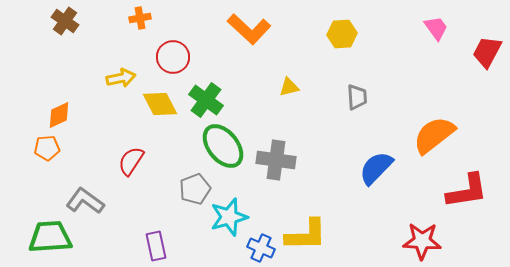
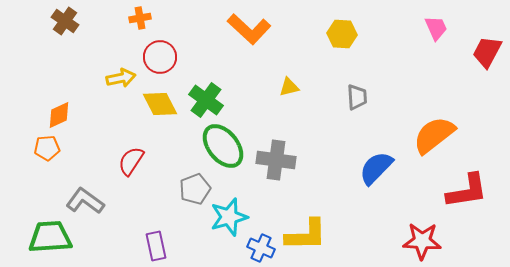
pink trapezoid: rotated 12 degrees clockwise
yellow hexagon: rotated 8 degrees clockwise
red circle: moved 13 px left
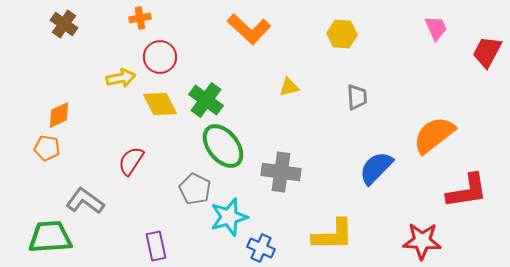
brown cross: moved 1 px left, 3 px down
orange pentagon: rotated 15 degrees clockwise
gray cross: moved 5 px right, 12 px down
gray pentagon: rotated 24 degrees counterclockwise
yellow L-shape: moved 27 px right
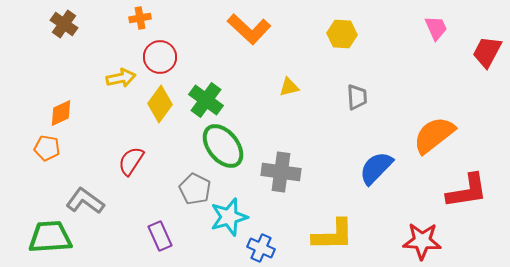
yellow diamond: rotated 63 degrees clockwise
orange diamond: moved 2 px right, 2 px up
purple rectangle: moved 4 px right, 10 px up; rotated 12 degrees counterclockwise
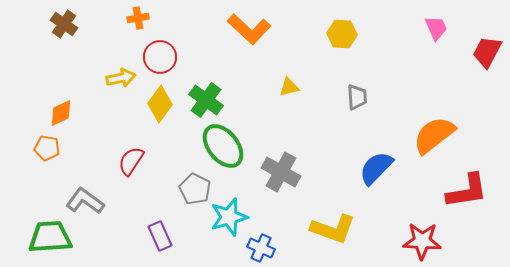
orange cross: moved 2 px left
gray cross: rotated 21 degrees clockwise
yellow L-shape: moved 6 px up; rotated 21 degrees clockwise
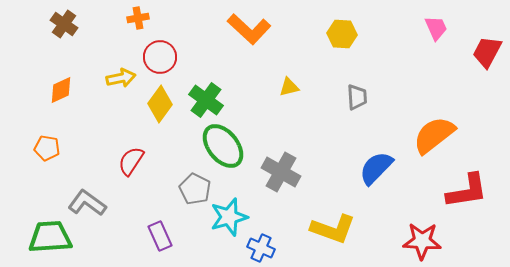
orange diamond: moved 23 px up
gray L-shape: moved 2 px right, 2 px down
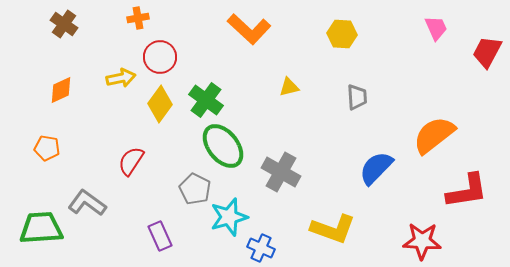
green trapezoid: moved 9 px left, 9 px up
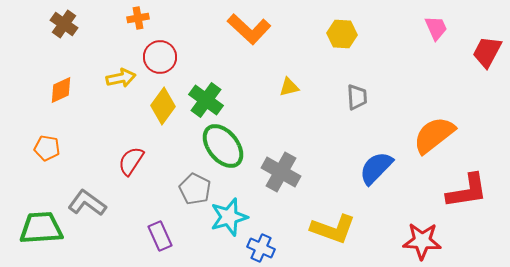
yellow diamond: moved 3 px right, 2 px down
